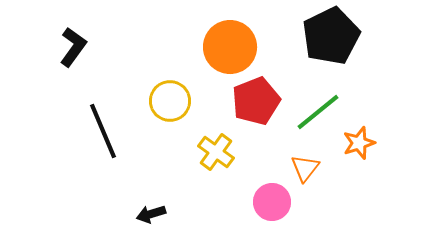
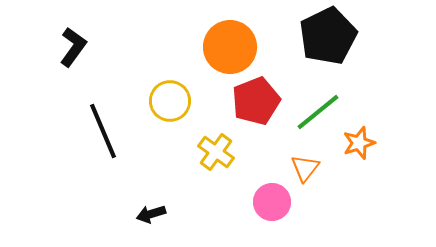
black pentagon: moved 3 px left
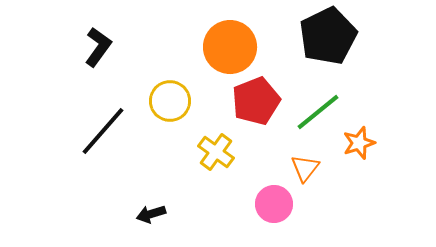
black L-shape: moved 25 px right
black line: rotated 64 degrees clockwise
pink circle: moved 2 px right, 2 px down
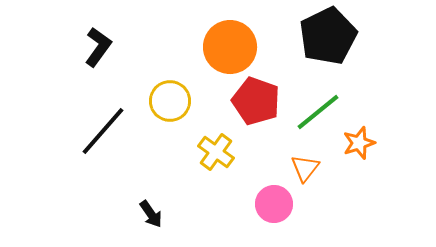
red pentagon: rotated 30 degrees counterclockwise
black arrow: rotated 108 degrees counterclockwise
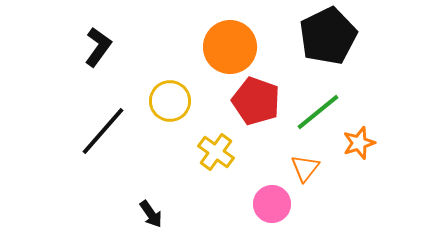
pink circle: moved 2 px left
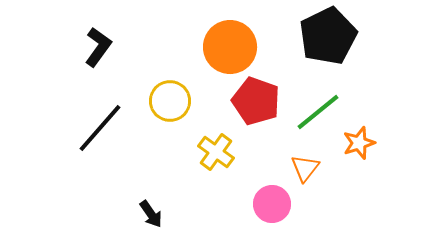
black line: moved 3 px left, 3 px up
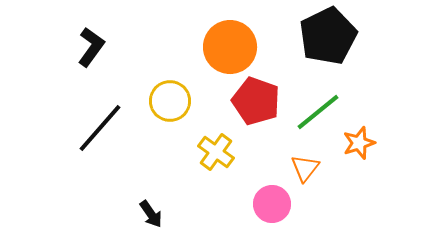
black L-shape: moved 7 px left
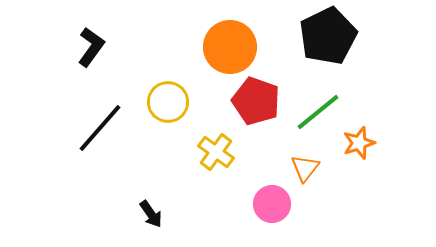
yellow circle: moved 2 px left, 1 px down
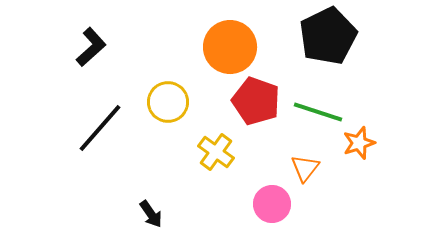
black L-shape: rotated 12 degrees clockwise
green line: rotated 57 degrees clockwise
